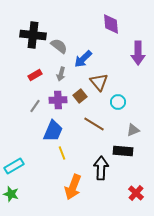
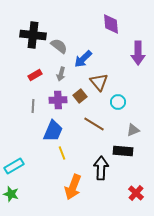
gray line: moved 2 px left; rotated 32 degrees counterclockwise
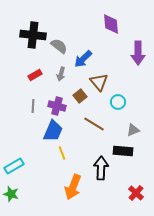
purple cross: moved 1 px left, 6 px down; rotated 18 degrees clockwise
